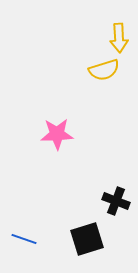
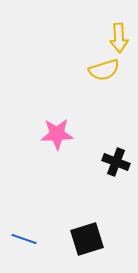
black cross: moved 39 px up
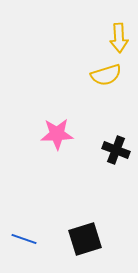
yellow semicircle: moved 2 px right, 5 px down
black cross: moved 12 px up
black square: moved 2 px left
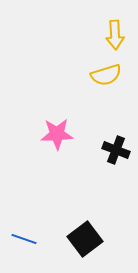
yellow arrow: moved 4 px left, 3 px up
black square: rotated 20 degrees counterclockwise
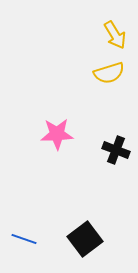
yellow arrow: rotated 28 degrees counterclockwise
yellow semicircle: moved 3 px right, 2 px up
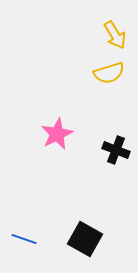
pink star: rotated 24 degrees counterclockwise
black square: rotated 24 degrees counterclockwise
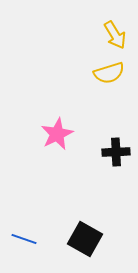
black cross: moved 2 px down; rotated 24 degrees counterclockwise
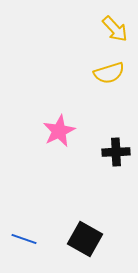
yellow arrow: moved 6 px up; rotated 12 degrees counterclockwise
pink star: moved 2 px right, 3 px up
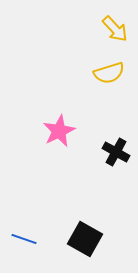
black cross: rotated 32 degrees clockwise
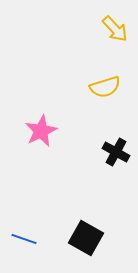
yellow semicircle: moved 4 px left, 14 px down
pink star: moved 18 px left
black square: moved 1 px right, 1 px up
